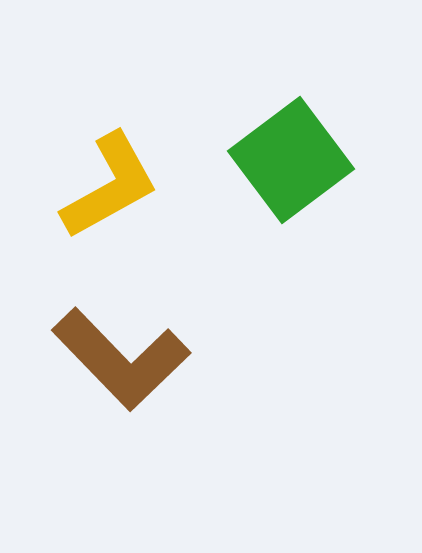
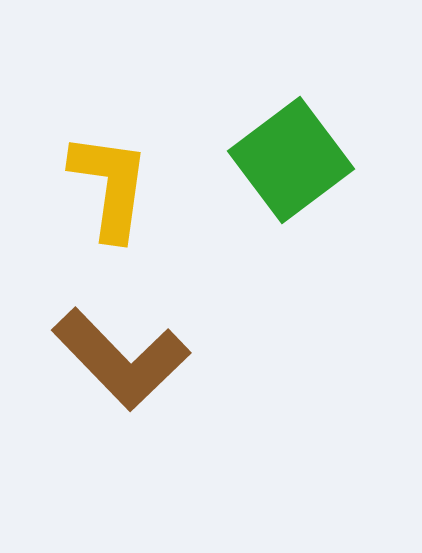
yellow L-shape: rotated 53 degrees counterclockwise
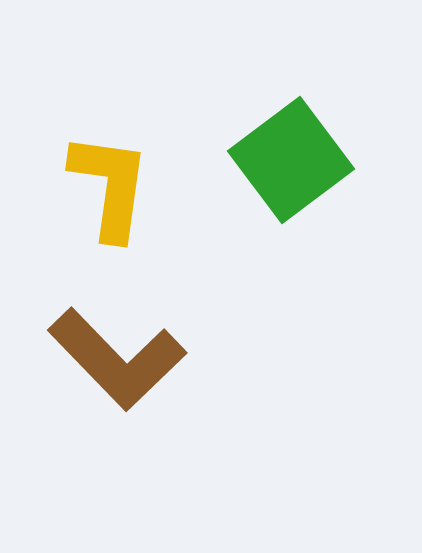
brown L-shape: moved 4 px left
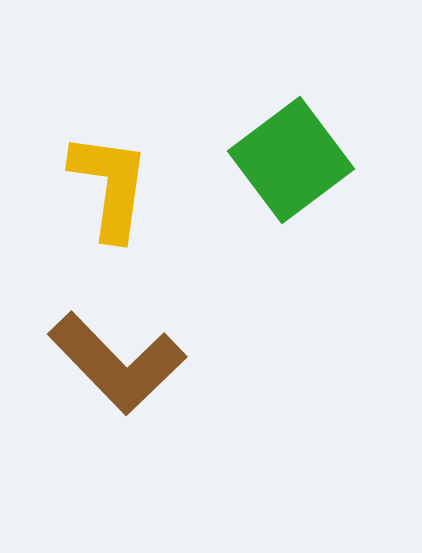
brown L-shape: moved 4 px down
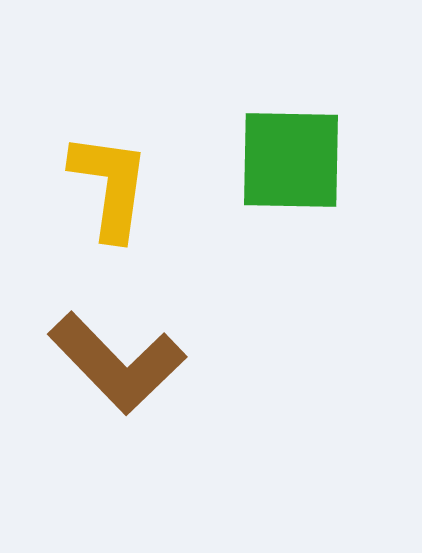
green square: rotated 38 degrees clockwise
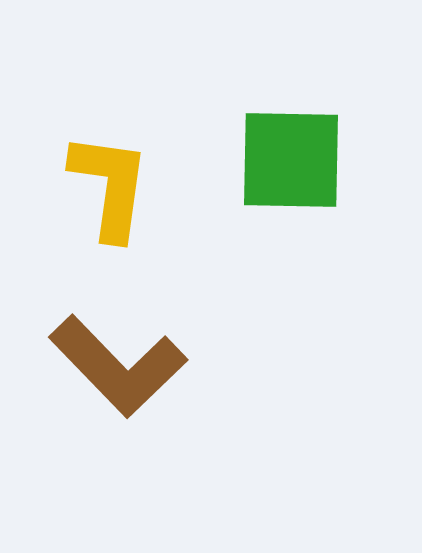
brown L-shape: moved 1 px right, 3 px down
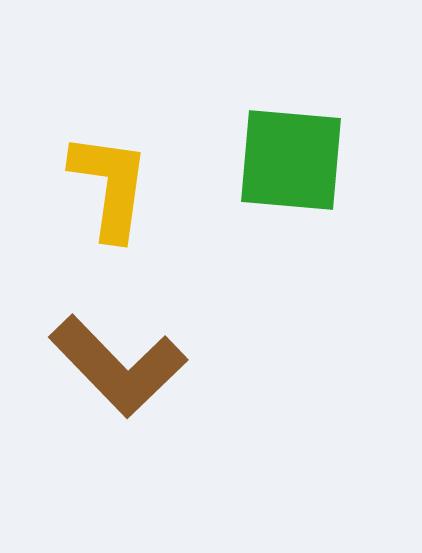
green square: rotated 4 degrees clockwise
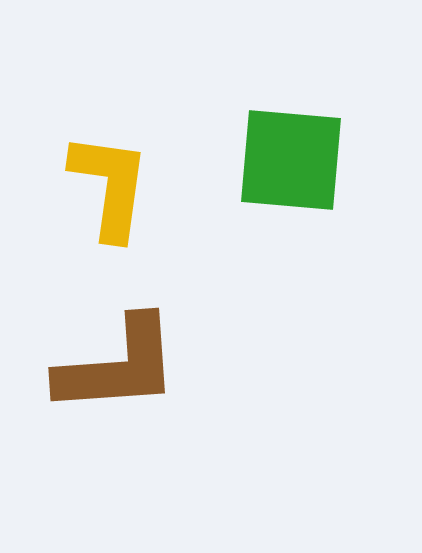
brown L-shape: rotated 50 degrees counterclockwise
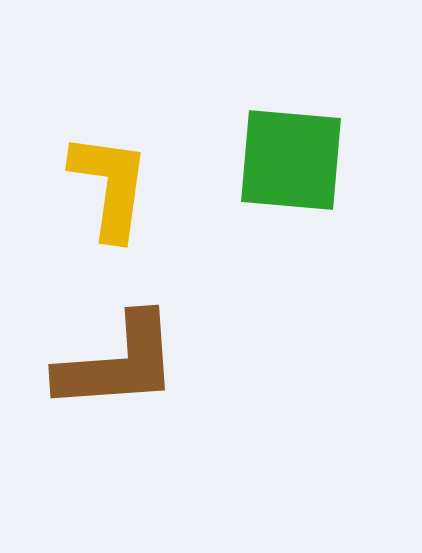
brown L-shape: moved 3 px up
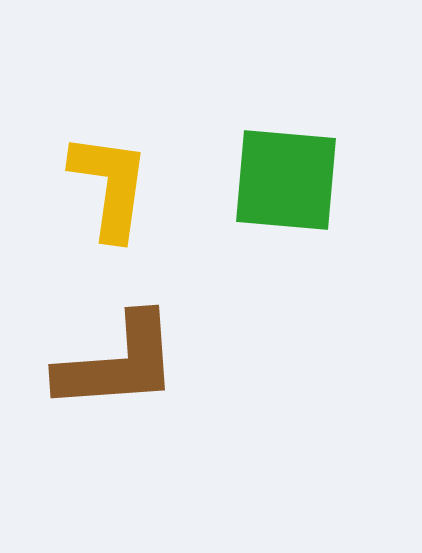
green square: moved 5 px left, 20 px down
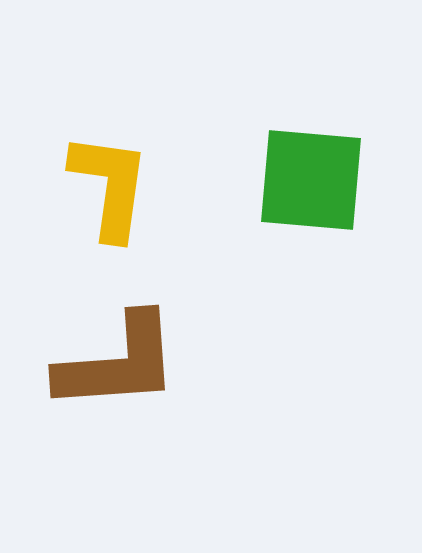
green square: moved 25 px right
